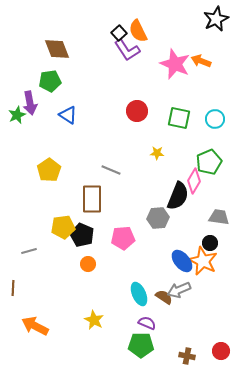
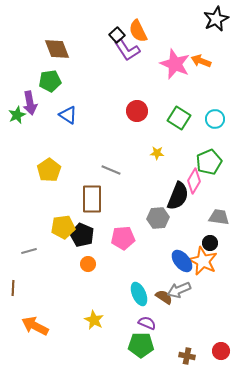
black square at (119, 33): moved 2 px left, 2 px down
green square at (179, 118): rotated 20 degrees clockwise
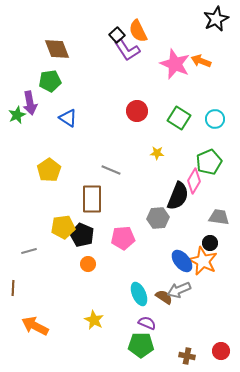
blue triangle at (68, 115): moved 3 px down
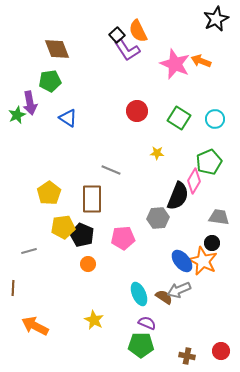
yellow pentagon at (49, 170): moved 23 px down
black circle at (210, 243): moved 2 px right
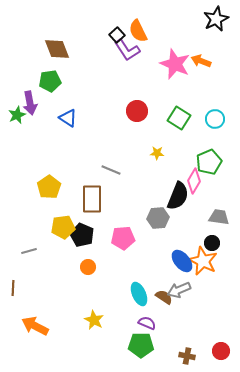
yellow pentagon at (49, 193): moved 6 px up
orange circle at (88, 264): moved 3 px down
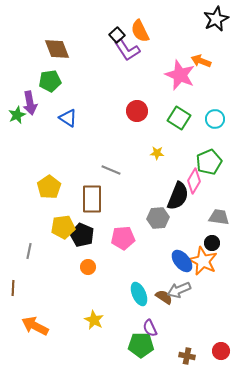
orange semicircle at (138, 31): moved 2 px right
pink star at (175, 64): moved 5 px right, 11 px down
gray line at (29, 251): rotated 63 degrees counterclockwise
purple semicircle at (147, 323): moved 3 px right, 5 px down; rotated 138 degrees counterclockwise
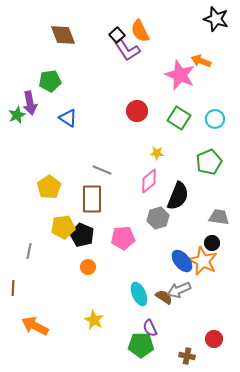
black star at (216, 19): rotated 30 degrees counterclockwise
brown diamond at (57, 49): moved 6 px right, 14 px up
gray line at (111, 170): moved 9 px left
pink diamond at (194, 181): moved 45 px left; rotated 20 degrees clockwise
gray hexagon at (158, 218): rotated 10 degrees counterclockwise
red circle at (221, 351): moved 7 px left, 12 px up
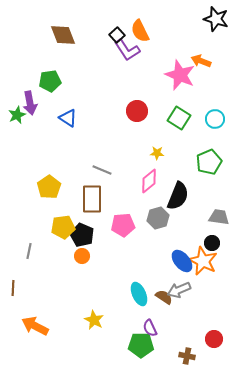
pink pentagon at (123, 238): moved 13 px up
orange circle at (88, 267): moved 6 px left, 11 px up
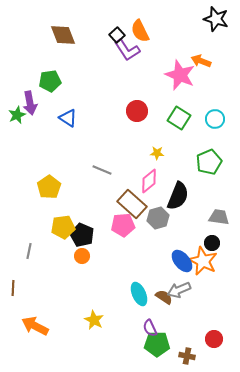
brown rectangle at (92, 199): moved 40 px right, 5 px down; rotated 48 degrees counterclockwise
green pentagon at (141, 345): moved 16 px right, 1 px up
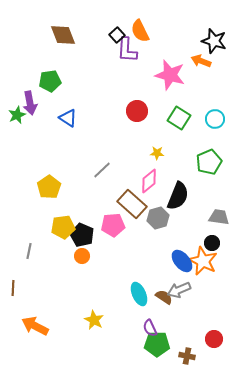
black star at (216, 19): moved 2 px left, 22 px down
purple L-shape at (127, 50): rotated 36 degrees clockwise
pink star at (180, 75): moved 10 px left; rotated 8 degrees counterclockwise
gray line at (102, 170): rotated 66 degrees counterclockwise
pink pentagon at (123, 225): moved 10 px left
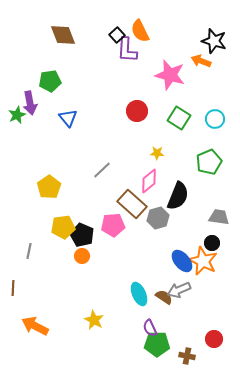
blue triangle at (68, 118): rotated 18 degrees clockwise
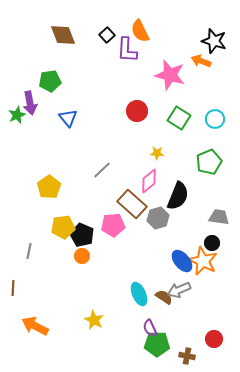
black square at (117, 35): moved 10 px left
